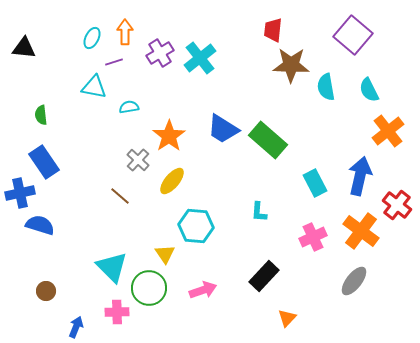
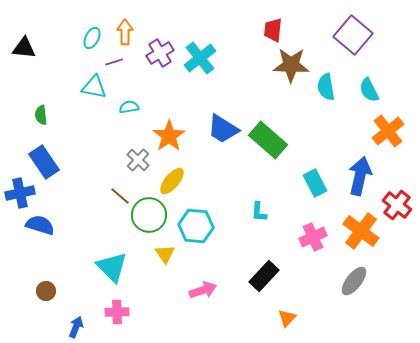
green circle at (149, 288): moved 73 px up
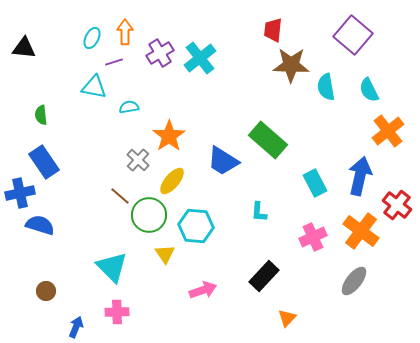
blue trapezoid at (223, 129): moved 32 px down
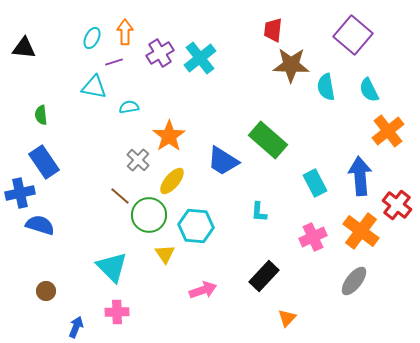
blue arrow at (360, 176): rotated 18 degrees counterclockwise
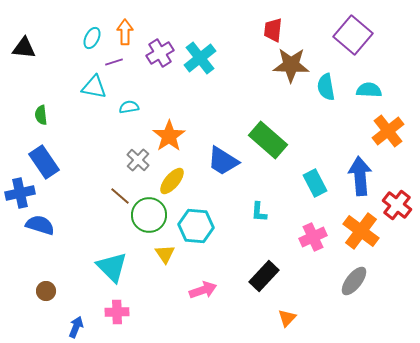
cyan semicircle at (369, 90): rotated 120 degrees clockwise
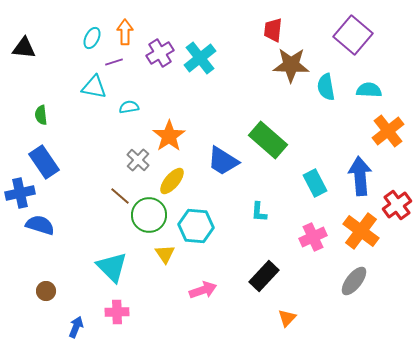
red cross at (397, 205): rotated 16 degrees clockwise
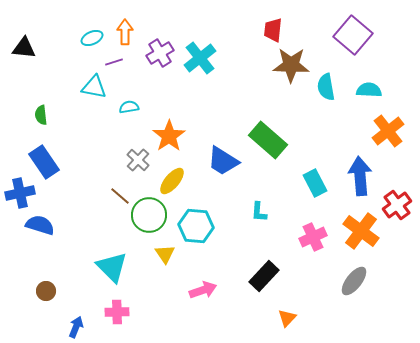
cyan ellipse at (92, 38): rotated 40 degrees clockwise
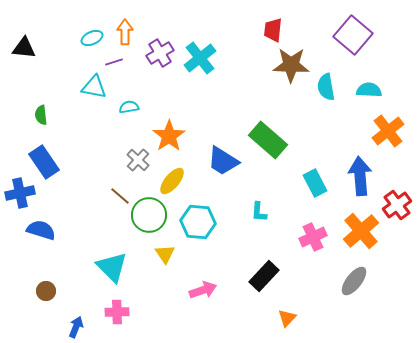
blue semicircle at (40, 225): moved 1 px right, 5 px down
cyan hexagon at (196, 226): moved 2 px right, 4 px up
orange cross at (361, 231): rotated 12 degrees clockwise
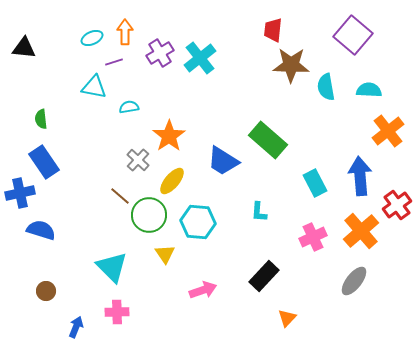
green semicircle at (41, 115): moved 4 px down
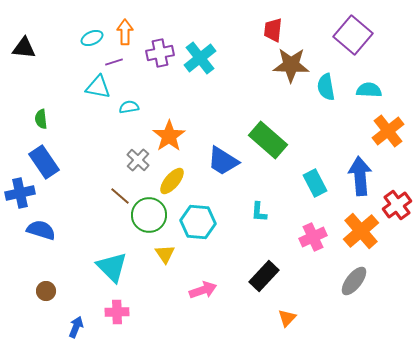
purple cross at (160, 53): rotated 20 degrees clockwise
cyan triangle at (94, 87): moved 4 px right
